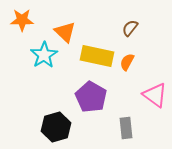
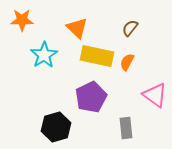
orange triangle: moved 12 px right, 4 px up
purple pentagon: rotated 16 degrees clockwise
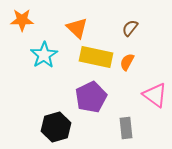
yellow rectangle: moved 1 px left, 1 px down
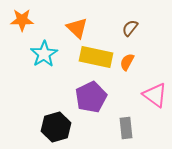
cyan star: moved 1 px up
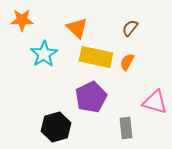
pink triangle: moved 7 px down; rotated 20 degrees counterclockwise
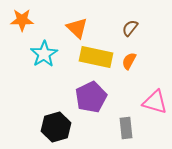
orange semicircle: moved 2 px right, 1 px up
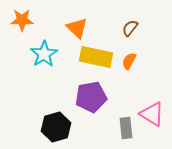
purple pentagon: rotated 16 degrees clockwise
pink triangle: moved 3 px left, 12 px down; rotated 16 degrees clockwise
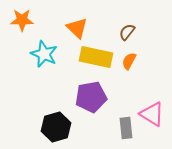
brown semicircle: moved 3 px left, 4 px down
cyan star: rotated 16 degrees counterclockwise
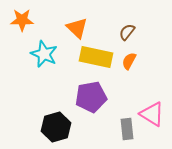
gray rectangle: moved 1 px right, 1 px down
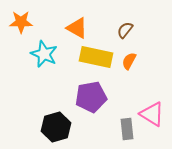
orange star: moved 1 px left, 2 px down
orange triangle: rotated 15 degrees counterclockwise
brown semicircle: moved 2 px left, 2 px up
